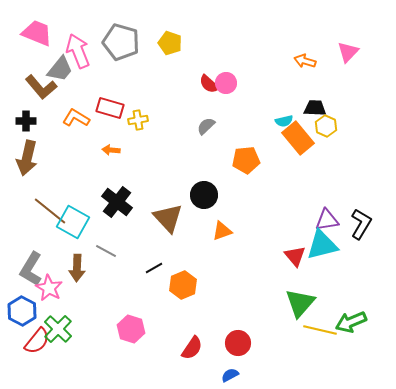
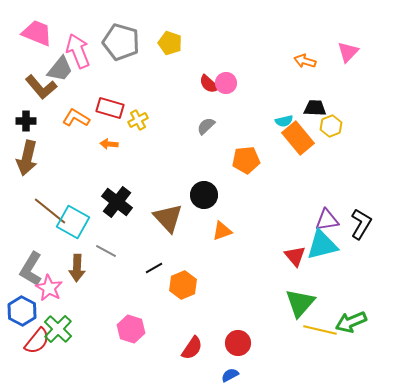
yellow cross at (138, 120): rotated 18 degrees counterclockwise
yellow hexagon at (326, 126): moved 5 px right; rotated 15 degrees clockwise
orange arrow at (111, 150): moved 2 px left, 6 px up
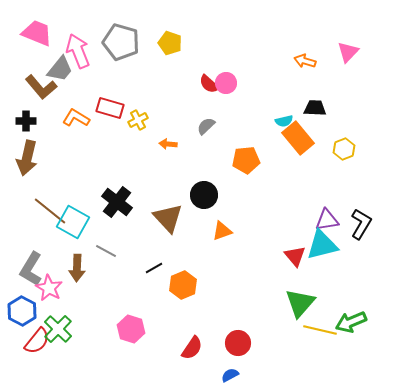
yellow hexagon at (331, 126): moved 13 px right, 23 px down
orange arrow at (109, 144): moved 59 px right
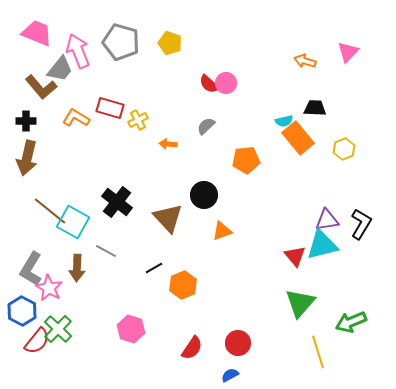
yellow line at (320, 330): moved 2 px left, 22 px down; rotated 60 degrees clockwise
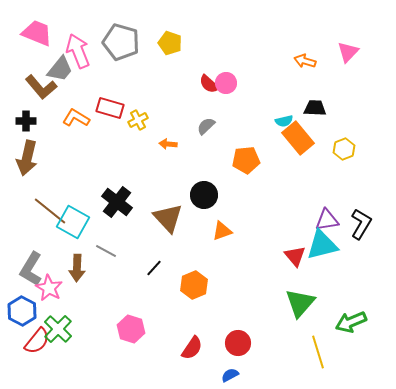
black line at (154, 268): rotated 18 degrees counterclockwise
orange hexagon at (183, 285): moved 11 px right
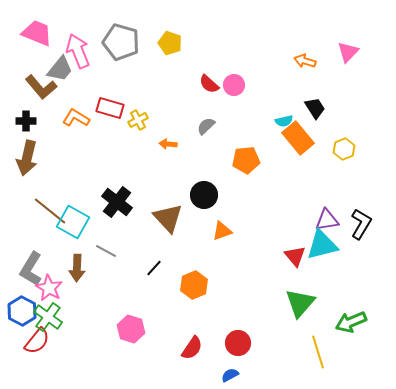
pink circle at (226, 83): moved 8 px right, 2 px down
black trapezoid at (315, 108): rotated 55 degrees clockwise
green cross at (58, 329): moved 10 px left, 12 px up; rotated 8 degrees counterclockwise
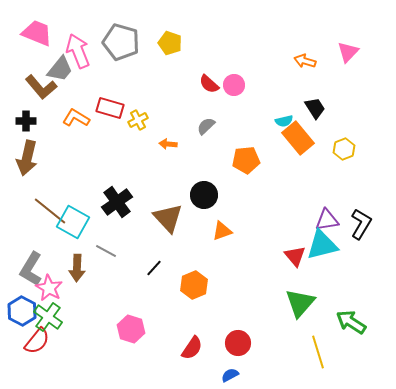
black cross at (117, 202): rotated 16 degrees clockwise
green arrow at (351, 322): rotated 56 degrees clockwise
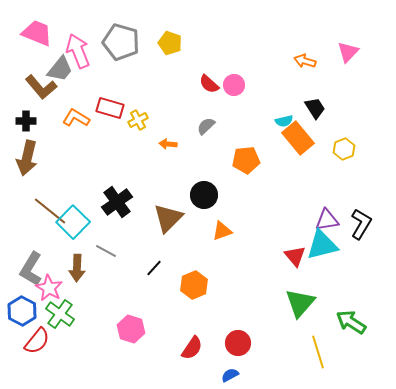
brown triangle at (168, 218): rotated 28 degrees clockwise
cyan square at (73, 222): rotated 16 degrees clockwise
green cross at (48, 317): moved 12 px right, 3 px up
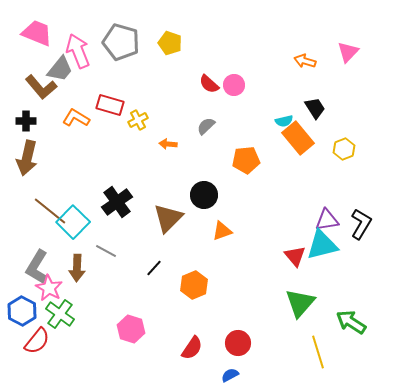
red rectangle at (110, 108): moved 3 px up
gray L-shape at (31, 269): moved 6 px right, 2 px up
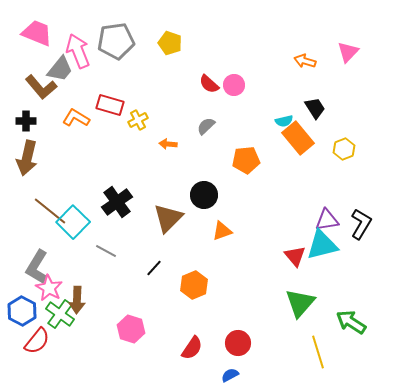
gray pentagon at (121, 42): moved 5 px left, 1 px up; rotated 24 degrees counterclockwise
brown arrow at (77, 268): moved 32 px down
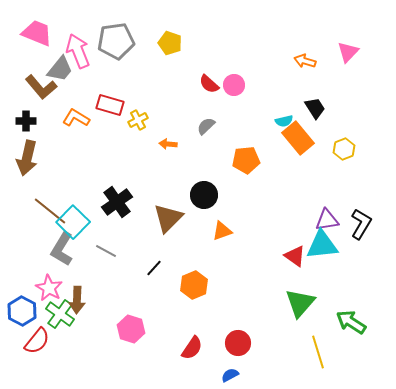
cyan triangle at (322, 245): rotated 8 degrees clockwise
red triangle at (295, 256): rotated 15 degrees counterclockwise
gray L-shape at (37, 267): moved 25 px right, 18 px up
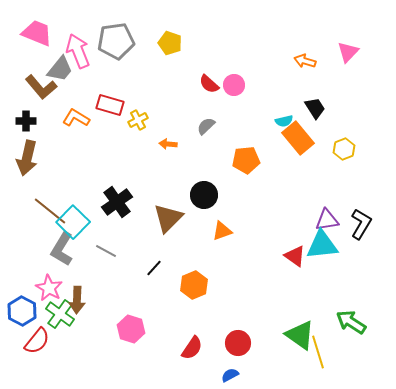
green triangle at (300, 303): moved 32 px down; rotated 36 degrees counterclockwise
